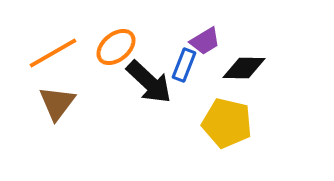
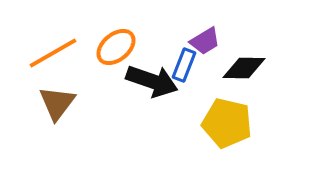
black arrow: moved 3 px right, 1 px up; rotated 24 degrees counterclockwise
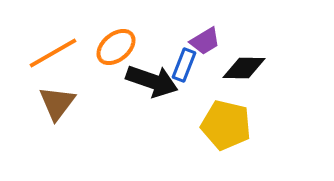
yellow pentagon: moved 1 px left, 2 px down
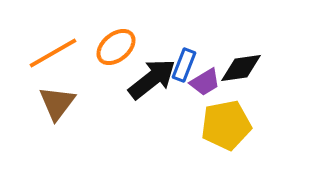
purple trapezoid: moved 41 px down
black diamond: moved 3 px left; rotated 9 degrees counterclockwise
black arrow: moved 2 px up; rotated 57 degrees counterclockwise
yellow pentagon: rotated 24 degrees counterclockwise
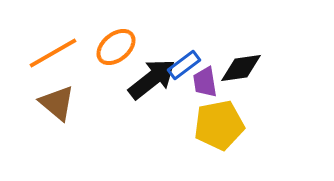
blue rectangle: rotated 32 degrees clockwise
purple trapezoid: rotated 112 degrees clockwise
brown triangle: rotated 27 degrees counterclockwise
yellow pentagon: moved 7 px left
